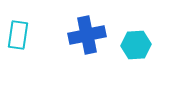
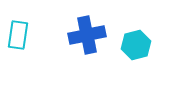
cyan hexagon: rotated 12 degrees counterclockwise
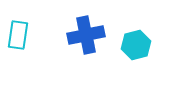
blue cross: moved 1 px left
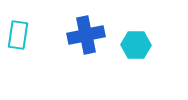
cyan hexagon: rotated 16 degrees clockwise
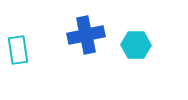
cyan rectangle: moved 15 px down; rotated 16 degrees counterclockwise
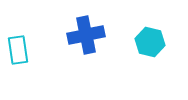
cyan hexagon: moved 14 px right, 3 px up; rotated 12 degrees clockwise
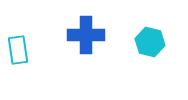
blue cross: rotated 12 degrees clockwise
